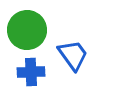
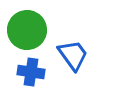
blue cross: rotated 12 degrees clockwise
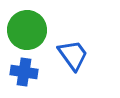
blue cross: moved 7 px left
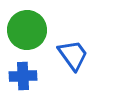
blue cross: moved 1 px left, 4 px down; rotated 12 degrees counterclockwise
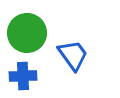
green circle: moved 3 px down
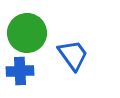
blue cross: moved 3 px left, 5 px up
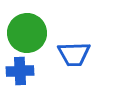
blue trapezoid: moved 1 px right, 1 px up; rotated 124 degrees clockwise
